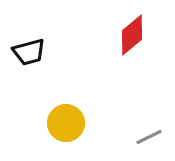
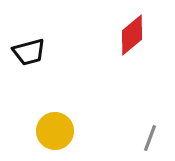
yellow circle: moved 11 px left, 8 px down
gray line: moved 1 px right, 1 px down; rotated 44 degrees counterclockwise
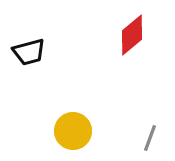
yellow circle: moved 18 px right
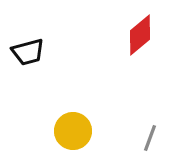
red diamond: moved 8 px right
black trapezoid: moved 1 px left
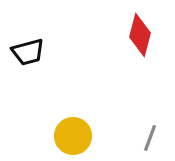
red diamond: rotated 36 degrees counterclockwise
yellow circle: moved 5 px down
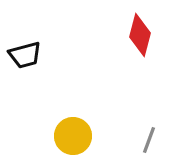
black trapezoid: moved 3 px left, 3 px down
gray line: moved 1 px left, 2 px down
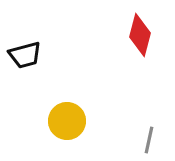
yellow circle: moved 6 px left, 15 px up
gray line: rotated 8 degrees counterclockwise
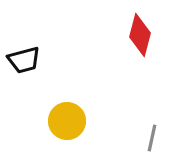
black trapezoid: moved 1 px left, 5 px down
gray line: moved 3 px right, 2 px up
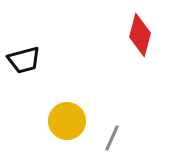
gray line: moved 40 px left; rotated 12 degrees clockwise
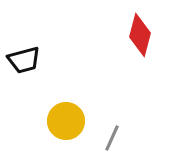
yellow circle: moved 1 px left
